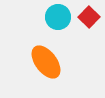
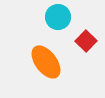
red square: moved 3 px left, 24 px down
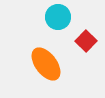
orange ellipse: moved 2 px down
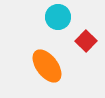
orange ellipse: moved 1 px right, 2 px down
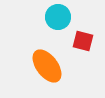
red square: moved 3 px left; rotated 30 degrees counterclockwise
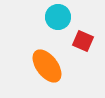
red square: rotated 10 degrees clockwise
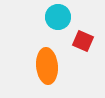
orange ellipse: rotated 32 degrees clockwise
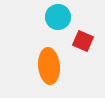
orange ellipse: moved 2 px right
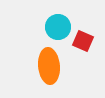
cyan circle: moved 10 px down
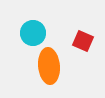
cyan circle: moved 25 px left, 6 px down
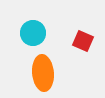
orange ellipse: moved 6 px left, 7 px down
